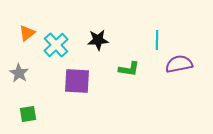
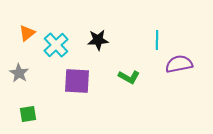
green L-shape: moved 8 px down; rotated 20 degrees clockwise
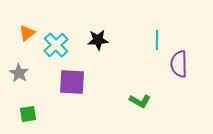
purple semicircle: rotated 80 degrees counterclockwise
green L-shape: moved 11 px right, 24 px down
purple square: moved 5 px left, 1 px down
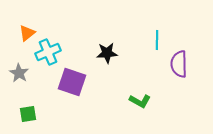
black star: moved 9 px right, 13 px down
cyan cross: moved 8 px left, 7 px down; rotated 20 degrees clockwise
purple square: rotated 16 degrees clockwise
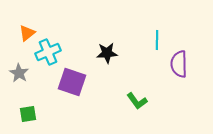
green L-shape: moved 3 px left; rotated 25 degrees clockwise
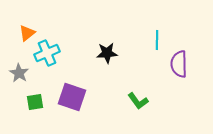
cyan cross: moved 1 px left, 1 px down
purple square: moved 15 px down
green L-shape: moved 1 px right
green square: moved 7 px right, 12 px up
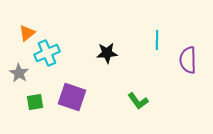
purple semicircle: moved 9 px right, 4 px up
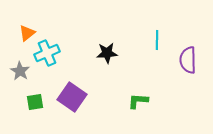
gray star: moved 1 px right, 2 px up
purple square: rotated 16 degrees clockwise
green L-shape: rotated 130 degrees clockwise
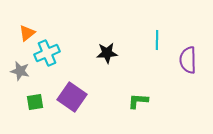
gray star: rotated 18 degrees counterclockwise
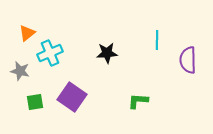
cyan cross: moved 3 px right
